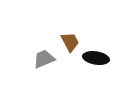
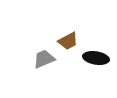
brown trapezoid: moved 2 px left, 1 px up; rotated 90 degrees clockwise
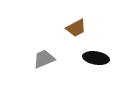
brown trapezoid: moved 8 px right, 13 px up
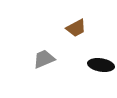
black ellipse: moved 5 px right, 7 px down
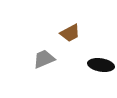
brown trapezoid: moved 6 px left, 5 px down
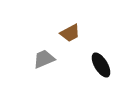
black ellipse: rotated 50 degrees clockwise
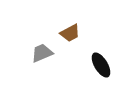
gray trapezoid: moved 2 px left, 6 px up
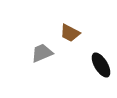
brown trapezoid: rotated 55 degrees clockwise
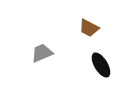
brown trapezoid: moved 19 px right, 5 px up
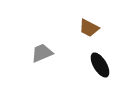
black ellipse: moved 1 px left
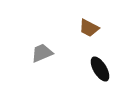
black ellipse: moved 4 px down
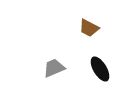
gray trapezoid: moved 12 px right, 15 px down
